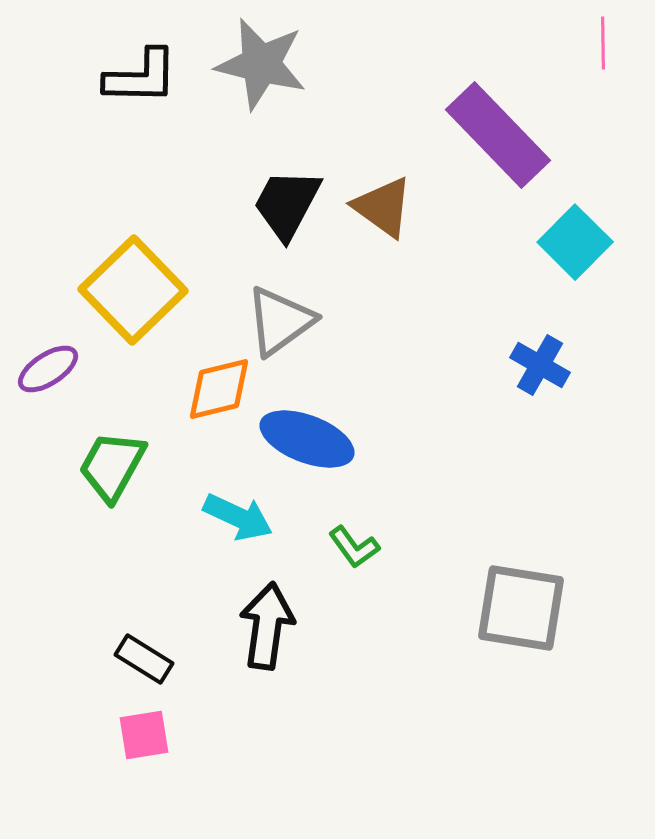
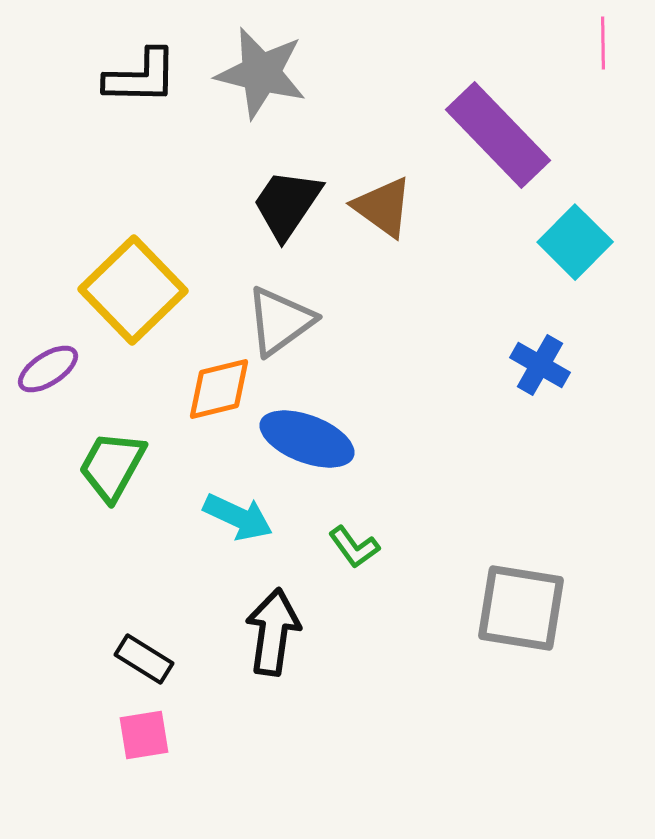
gray star: moved 9 px down
black trapezoid: rotated 6 degrees clockwise
black arrow: moved 6 px right, 6 px down
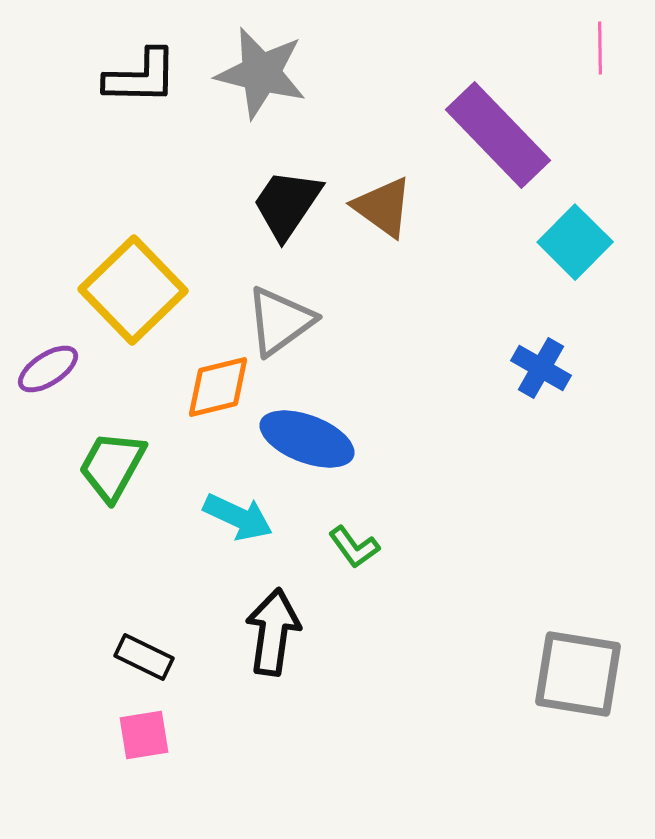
pink line: moved 3 px left, 5 px down
blue cross: moved 1 px right, 3 px down
orange diamond: moved 1 px left, 2 px up
gray square: moved 57 px right, 66 px down
black rectangle: moved 2 px up; rotated 6 degrees counterclockwise
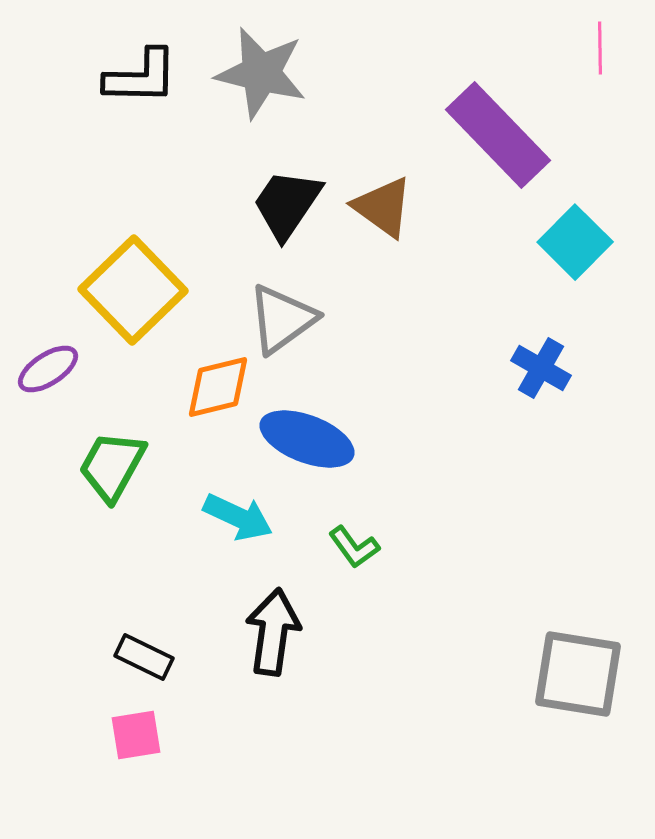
gray triangle: moved 2 px right, 2 px up
pink square: moved 8 px left
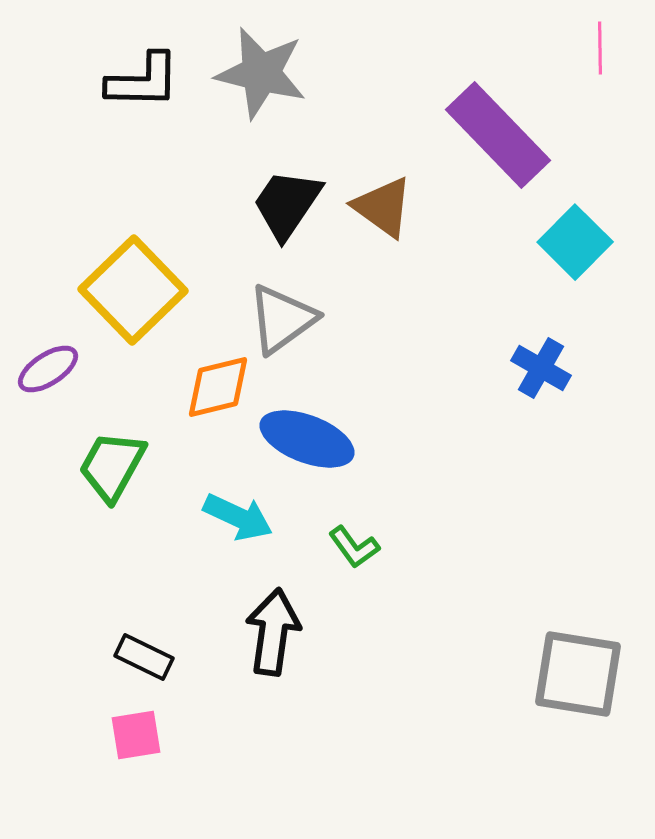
black L-shape: moved 2 px right, 4 px down
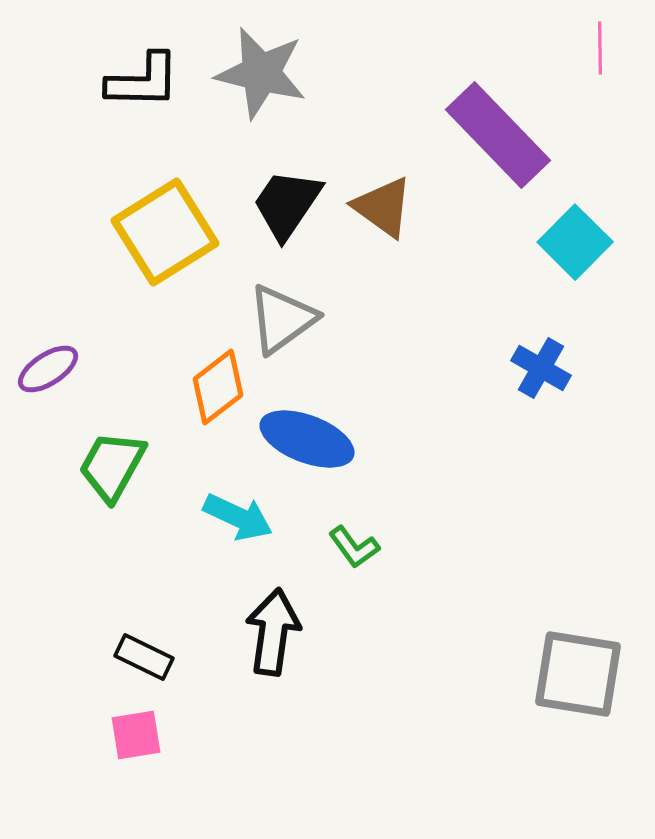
yellow square: moved 32 px right, 58 px up; rotated 12 degrees clockwise
orange diamond: rotated 24 degrees counterclockwise
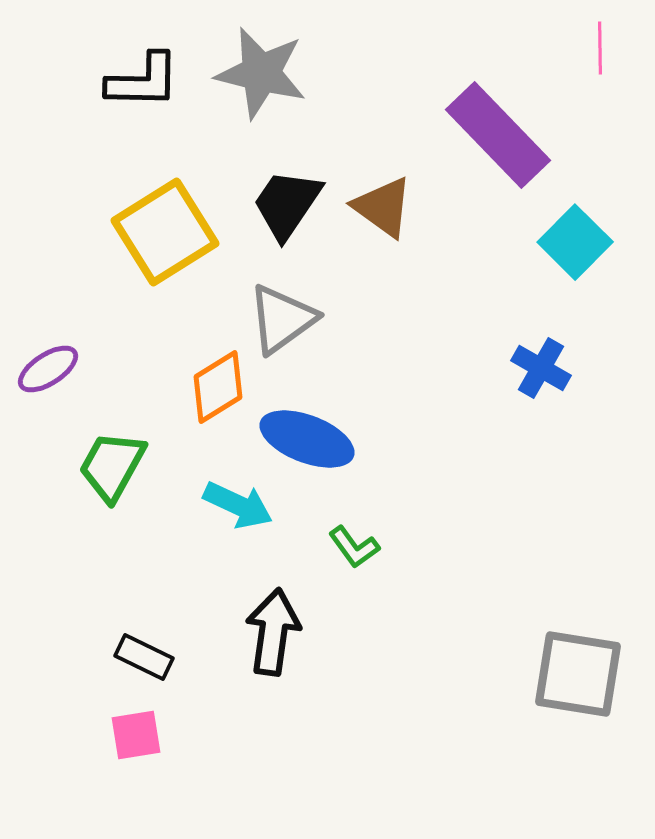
orange diamond: rotated 6 degrees clockwise
cyan arrow: moved 12 px up
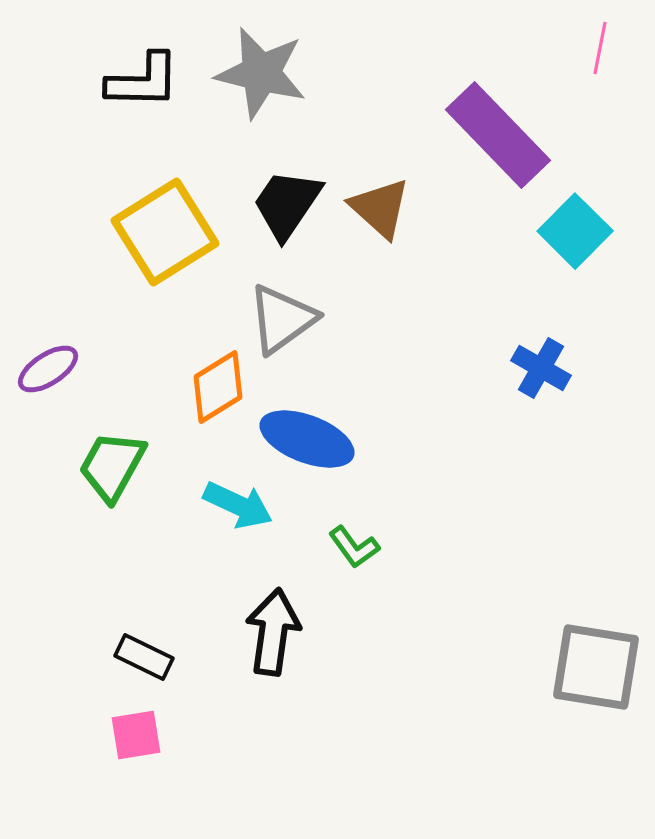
pink line: rotated 12 degrees clockwise
brown triangle: moved 3 px left, 1 px down; rotated 6 degrees clockwise
cyan square: moved 11 px up
gray square: moved 18 px right, 7 px up
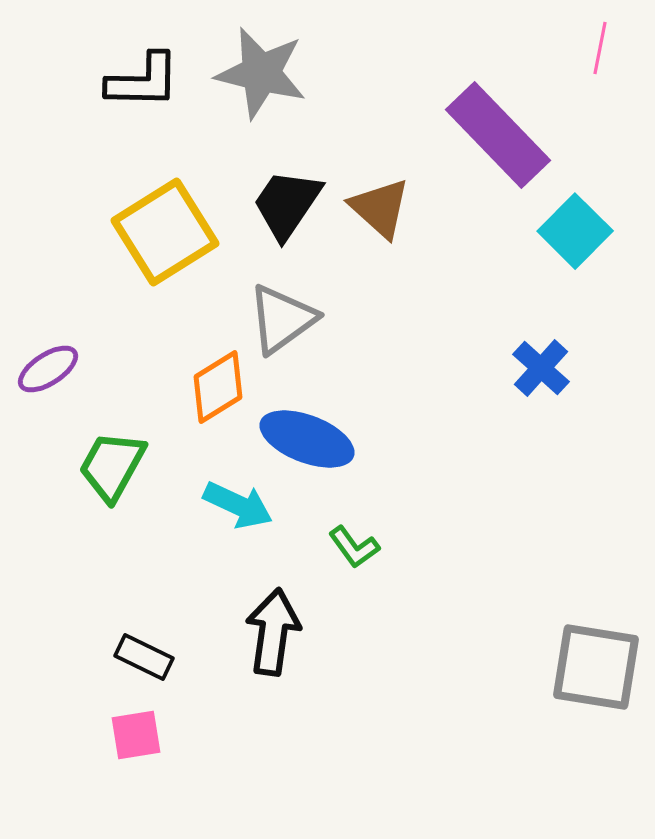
blue cross: rotated 12 degrees clockwise
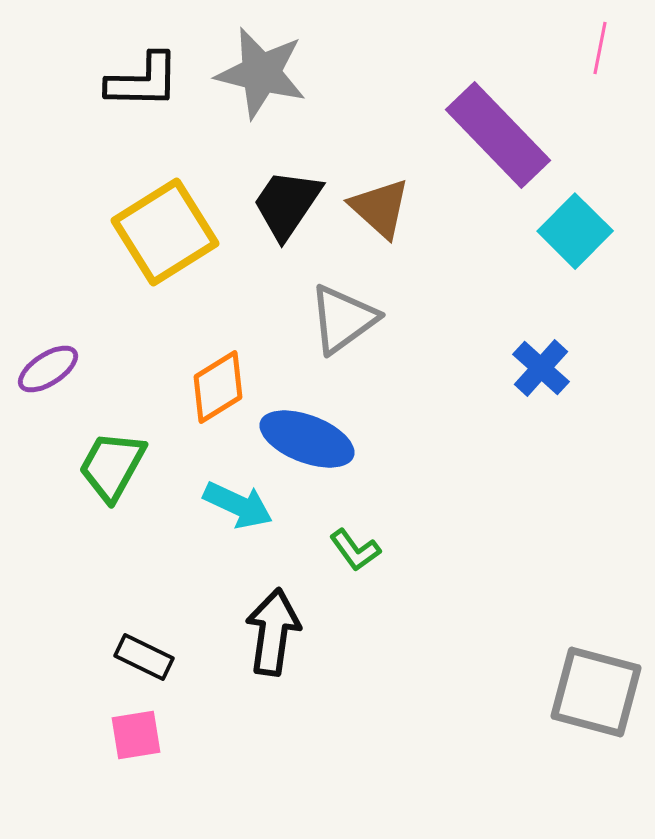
gray triangle: moved 61 px right
green L-shape: moved 1 px right, 3 px down
gray square: moved 25 px down; rotated 6 degrees clockwise
